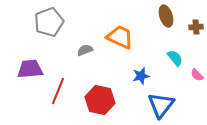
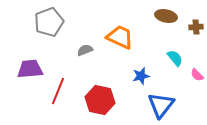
brown ellipse: rotated 60 degrees counterclockwise
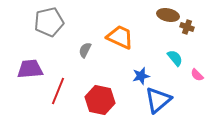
brown ellipse: moved 2 px right, 1 px up
gray pentagon: rotated 8 degrees clockwise
brown cross: moved 9 px left; rotated 24 degrees clockwise
gray semicircle: rotated 42 degrees counterclockwise
blue triangle: moved 3 px left, 5 px up; rotated 12 degrees clockwise
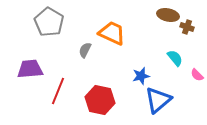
gray pentagon: rotated 28 degrees counterclockwise
orange trapezoid: moved 8 px left, 4 px up
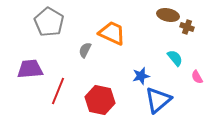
pink semicircle: moved 2 px down; rotated 16 degrees clockwise
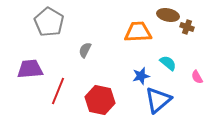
orange trapezoid: moved 26 px right, 1 px up; rotated 28 degrees counterclockwise
cyan semicircle: moved 7 px left, 5 px down; rotated 12 degrees counterclockwise
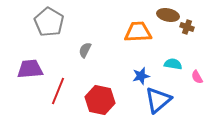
cyan semicircle: moved 5 px right, 1 px down; rotated 30 degrees counterclockwise
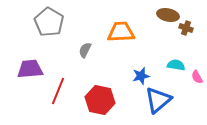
brown cross: moved 1 px left, 1 px down
orange trapezoid: moved 17 px left
cyan semicircle: moved 3 px right, 1 px down
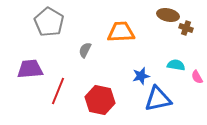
blue triangle: moved 1 px up; rotated 28 degrees clockwise
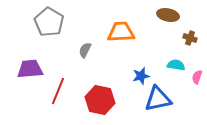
brown cross: moved 4 px right, 10 px down
pink semicircle: rotated 48 degrees clockwise
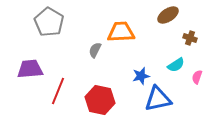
brown ellipse: rotated 45 degrees counterclockwise
gray semicircle: moved 10 px right
cyan semicircle: rotated 138 degrees clockwise
